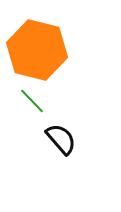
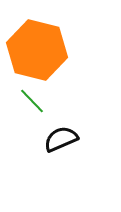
black semicircle: rotated 72 degrees counterclockwise
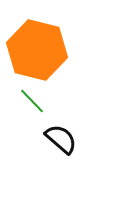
black semicircle: rotated 64 degrees clockwise
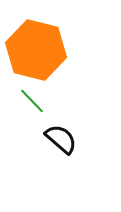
orange hexagon: moved 1 px left
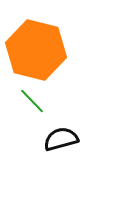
black semicircle: rotated 56 degrees counterclockwise
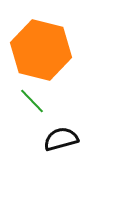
orange hexagon: moved 5 px right
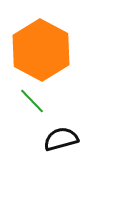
orange hexagon: rotated 14 degrees clockwise
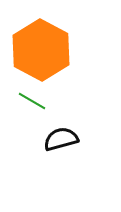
green line: rotated 16 degrees counterclockwise
